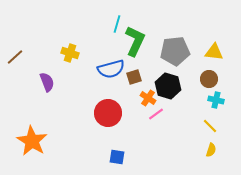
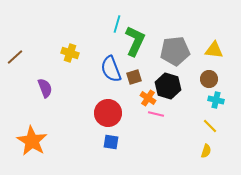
yellow triangle: moved 2 px up
blue semicircle: rotated 84 degrees clockwise
purple semicircle: moved 2 px left, 6 px down
pink line: rotated 49 degrees clockwise
yellow semicircle: moved 5 px left, 1 px down
blue square: moved 6 px left, 15 px up
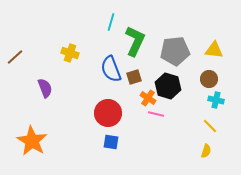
cyan line: moved 6 px left, 2 px up
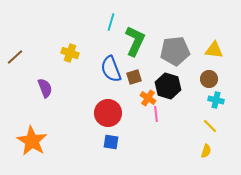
pink line: rotated 70 degrees clockwise
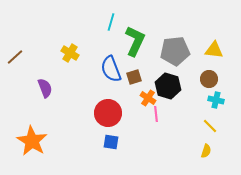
yellow cross: rotated 12 degrees clockwise
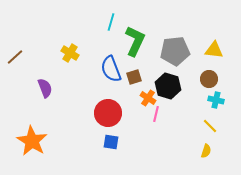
pink line: rotated 21 degrees clockwise
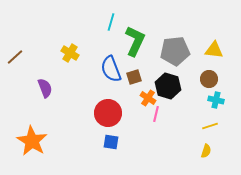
yellow line: rotated 63 degrees counterclockwise
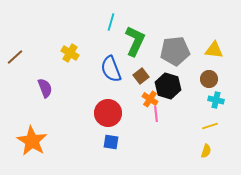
brown square: moved 7 px right, 1 px up; rotated 21 degrees counterclockwise
orange cross: moved 2 px right, 1 px down
pink line: rotated 21 degrees counterclockwise
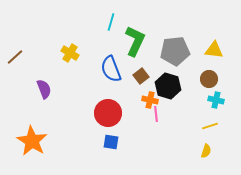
purple semicircle: moved 1 px left, 1 px down
orange cross: moved 1 px down; rotated 21 degrees counterclockwise
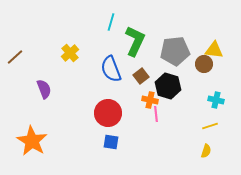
yellow cross: rotated 18 degrees clockwise
brown circle: moved 5 px left, 15 px up
